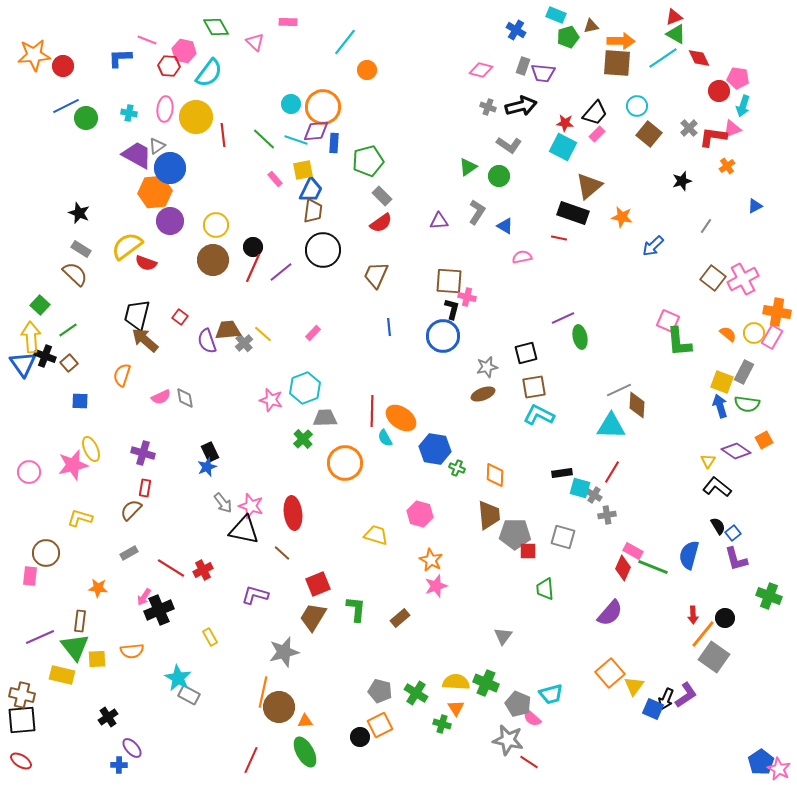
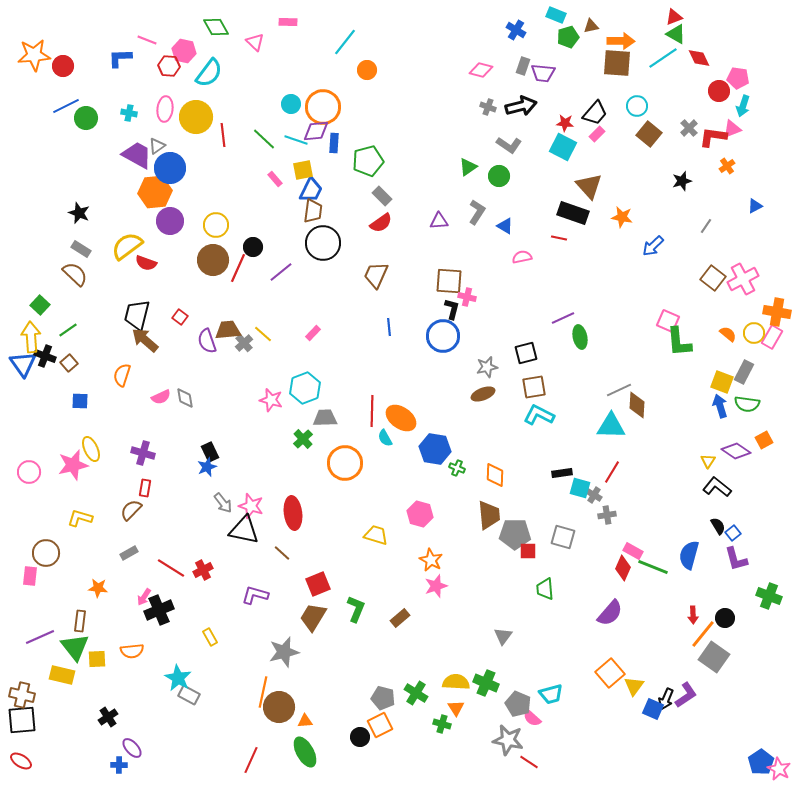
brown triangle at (589, 186): rotated 32 degrees counterclockwise
black circle at (323, 250): moved 7 px up
red line at (253, 268): moved 15 px left
green L-shape at (356, 609): rotated 16 degrees clockwise
gray pentagon at (380, 691): moved 3 px right, 7 px down
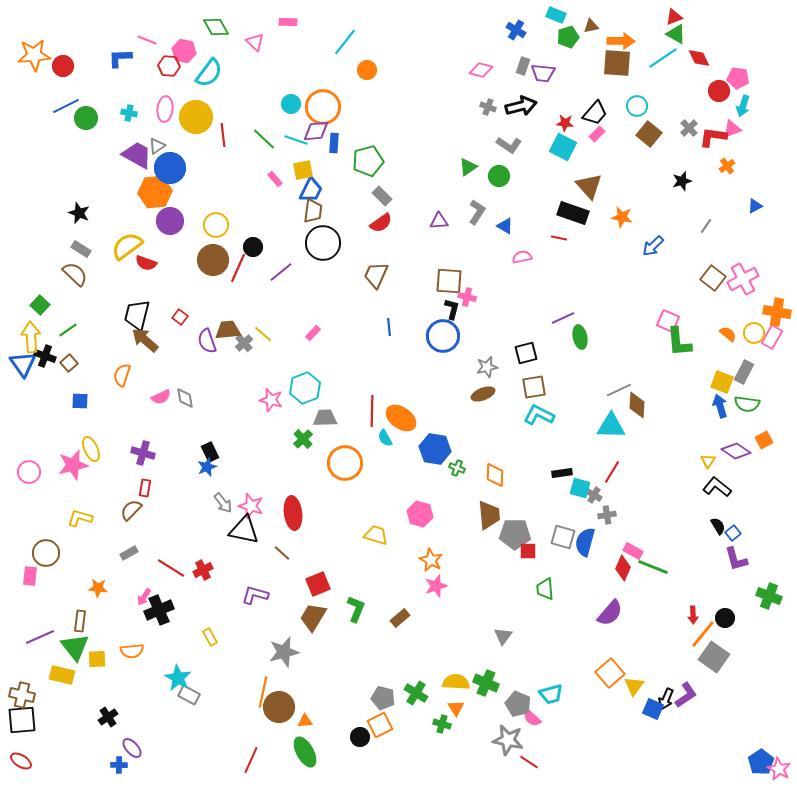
blue semicircle at (689, 555): moved 104 px left, 13 px up
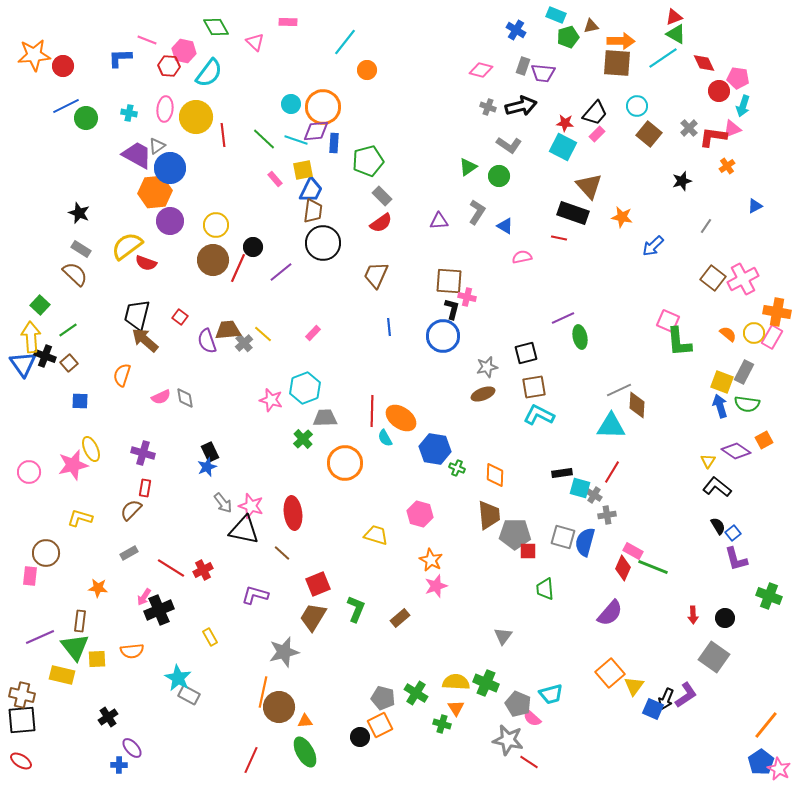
red diamond at (699, 58): moved 5 px right, 5 px down
orange line at (703, 634): moved 63 px right, 91 px down
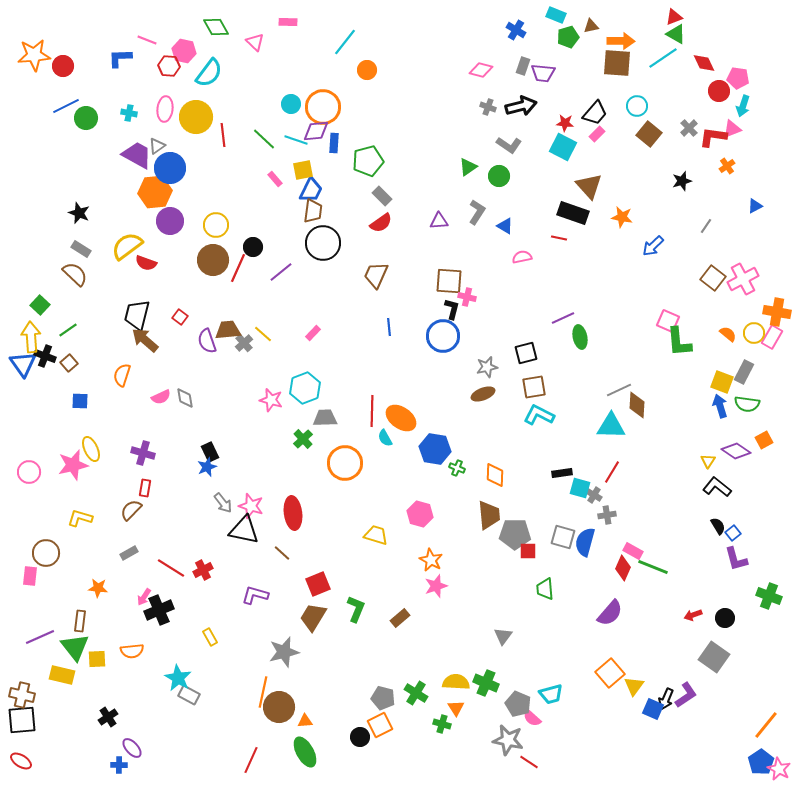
red arrow at (693, 615): rotated 72 degrees clockwise
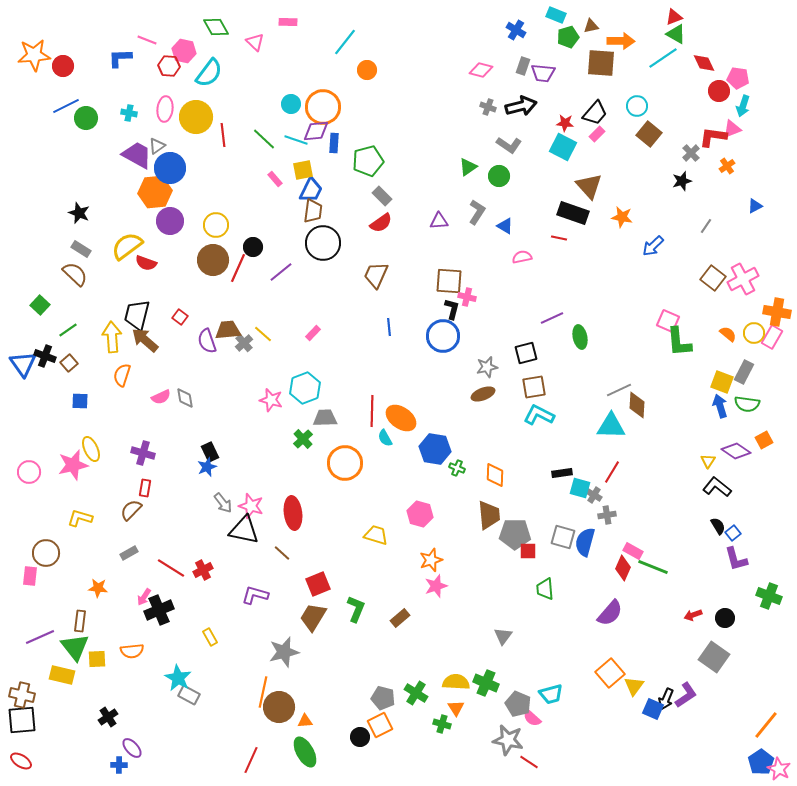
brown square at (617, 63): moved 16 px left
gray cross at (689, 128): moved 2 px right, 25 px down
purple line at (563, 318): moved 11 px left
yellow arrow at (31, 337): moved 81 px right
orange star at (431, 560): rotated 25 degrees clockwise
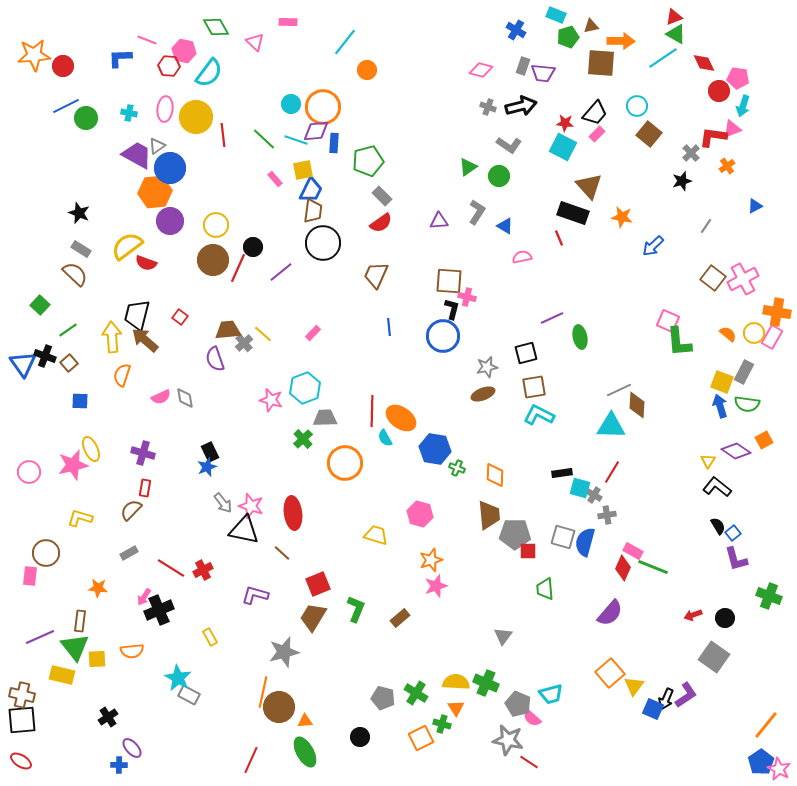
red line at (559, 238): rotated 56 degrees clockwise
purple semicircle at (207, 341): moved 8 px right, 18 px down
orange square at (380, 725): moved 41 px right, 13 px down
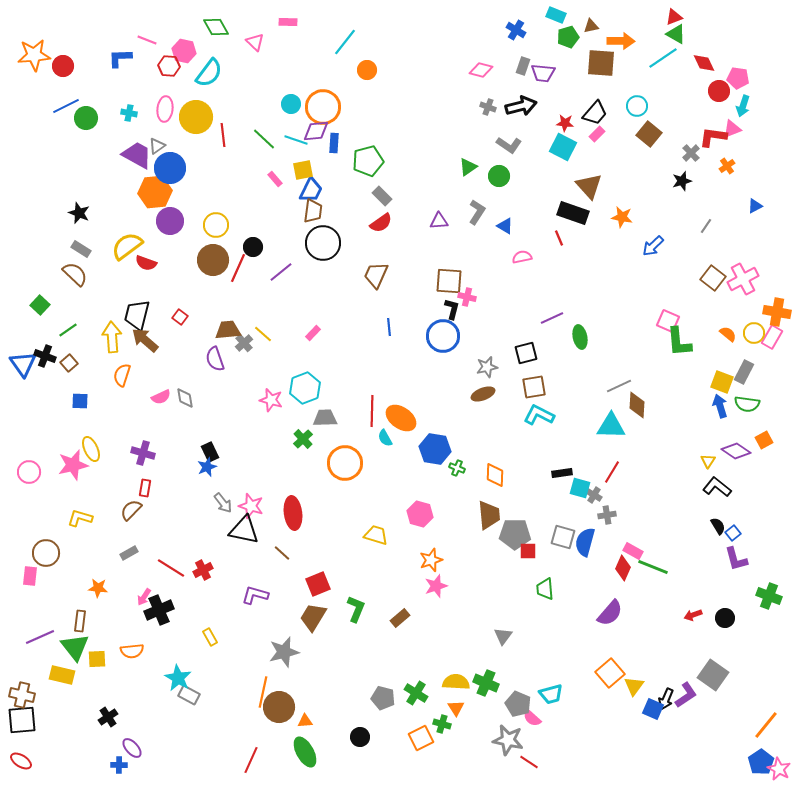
gray line at (619, 390): moved 4 px up
gray square at (714, 657): moved 1 px left, 18 px down
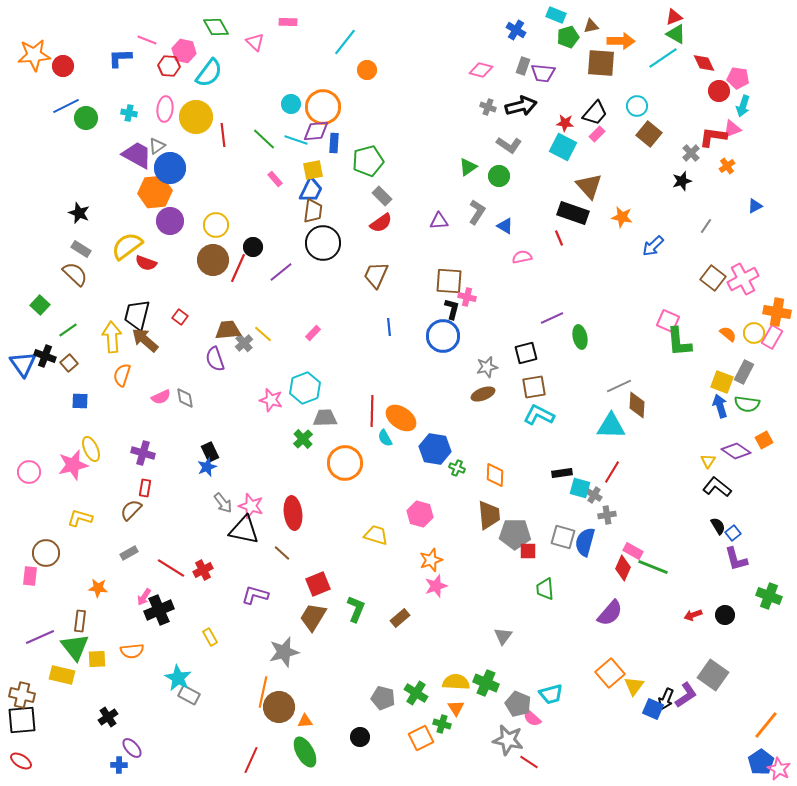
yellow square at (303, 170): moved 10 px right
black circle at (725, 618): moved 3 px up
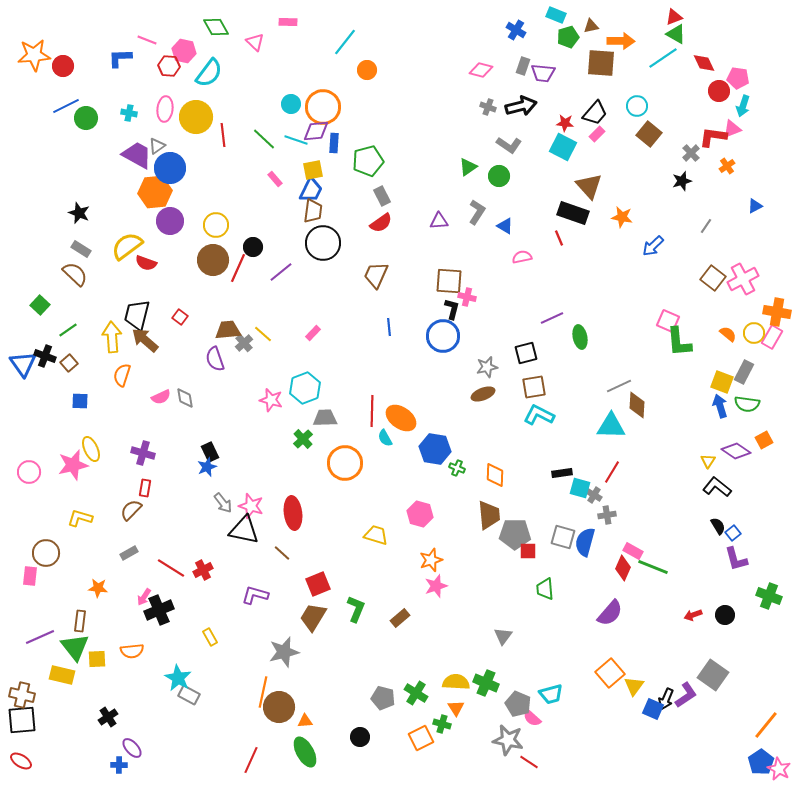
gray rectangle at (382, 196): rotated 18 degrees clockwise
